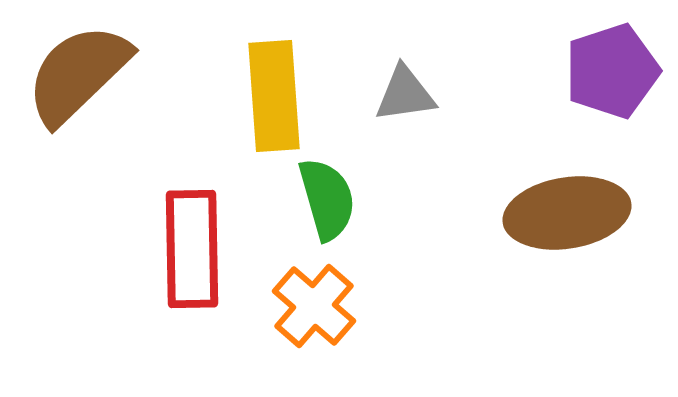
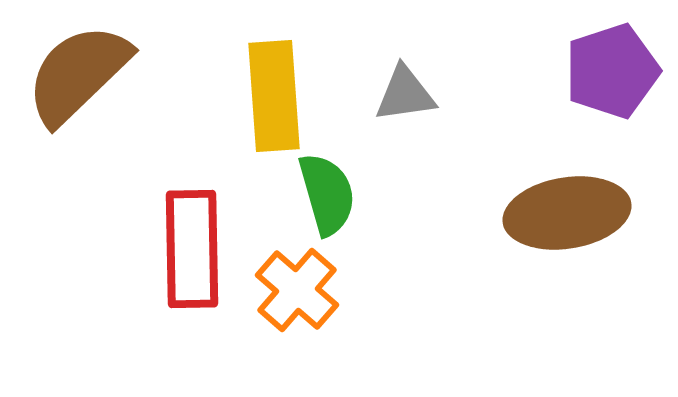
green semicircle: moved 5 px up
orange cross: moved 17 px left, 16 px up
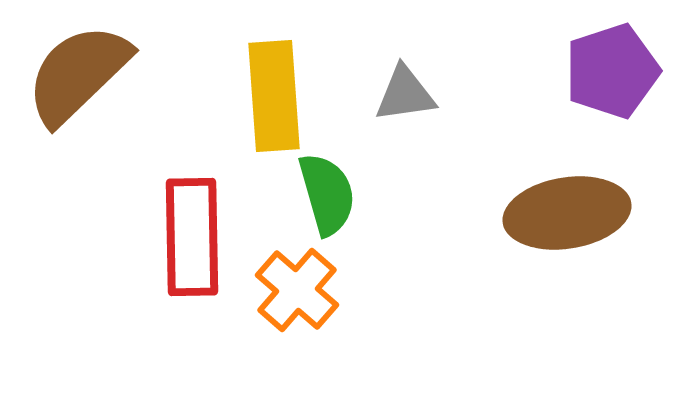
red rectangle: moved 12 px up
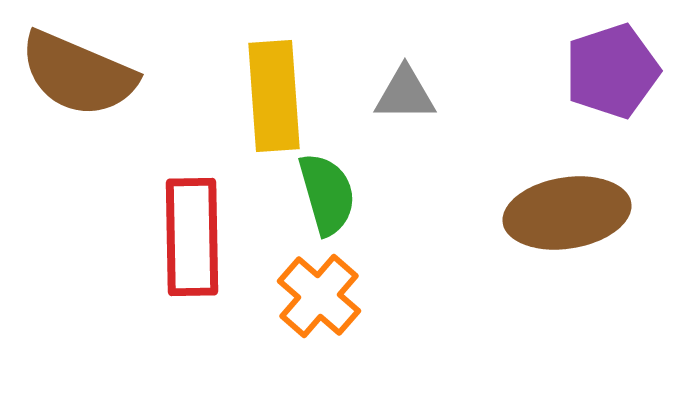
brown semicircle: rotated 113 degrees counterclockwise
gray triangle: rotated 8 degrees clockwise
orange cross: moved 22 px right, 6 px down
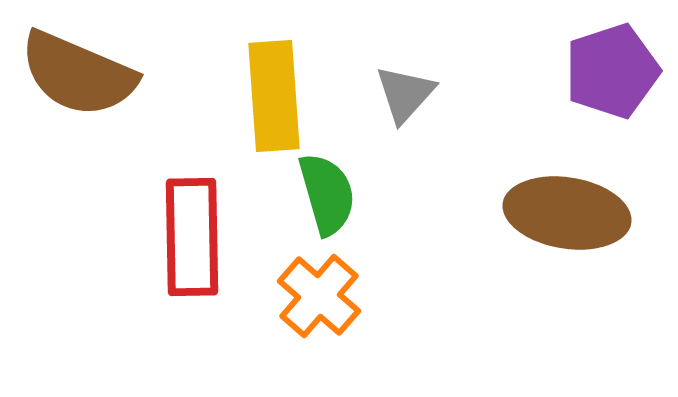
gray triangle: rotated 48 degrees counterclockwise
brown ellipse: rotated 18 degrees clockwise
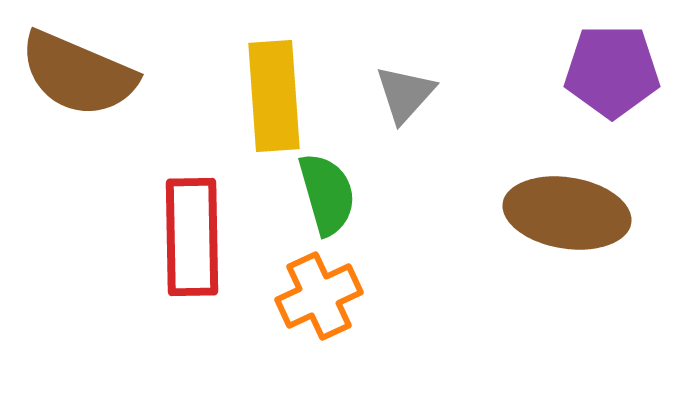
purple pentagon: rotated 18 degrees clockwise
orange cross: rotated 24 degrees clockwise
